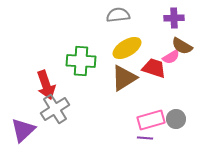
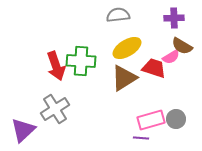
red arrow: moved 10 px right, 19 px up
purple line: moved 4 px left
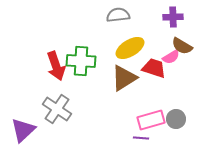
purple cross: moved 1 px left, 1 px up
yellow ellipse: moved 3 px right
gray cross: moved 2 px right; rotated 24 degrees counterclockwise
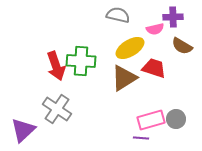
gray semicircle: rotated 20 degrees clockwise
pink semicircle: moved 16 px left, 28 px up; rotated 18 degrees clockwise
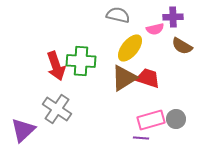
yellow ellipse: rotated 20 degrees counterclockwise
red trapezoid: moved 6 px left, 10 px down
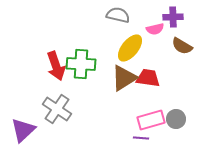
green cross: moved 3 px down
red trapezoid: rotated 10 degrees counterclockwise
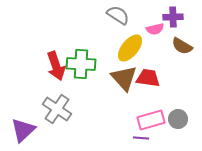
gray semicircle: rotated 20 degrees clockwise
brown triangle: rotated 40 degrees counterclockwise
gray circle: moved 2 px right
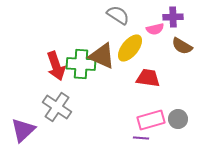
brown triangle: moved 22 px left, 22 px up; rotated 24 degrees counterclockwise
gray cross: moved 2 px up
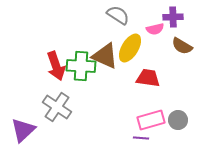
yellow ellipse: rotated 8 degrees counterclockwise
brown triangle: moved 3 px right
green cross: moved 2 px down
gray circle: moved 1 px down
